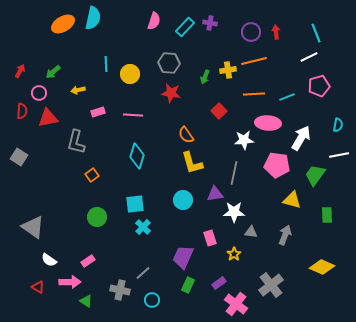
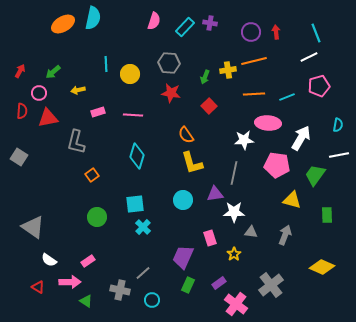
red square at (219, 111): moved 10 px left, 5 px up
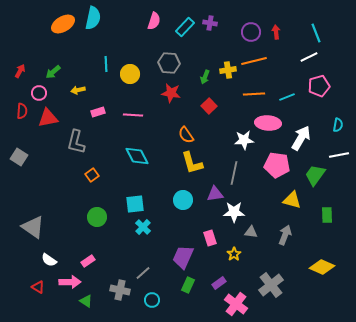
cyan diamond at (137, 156): rotated 45 degrees counterclockwise
